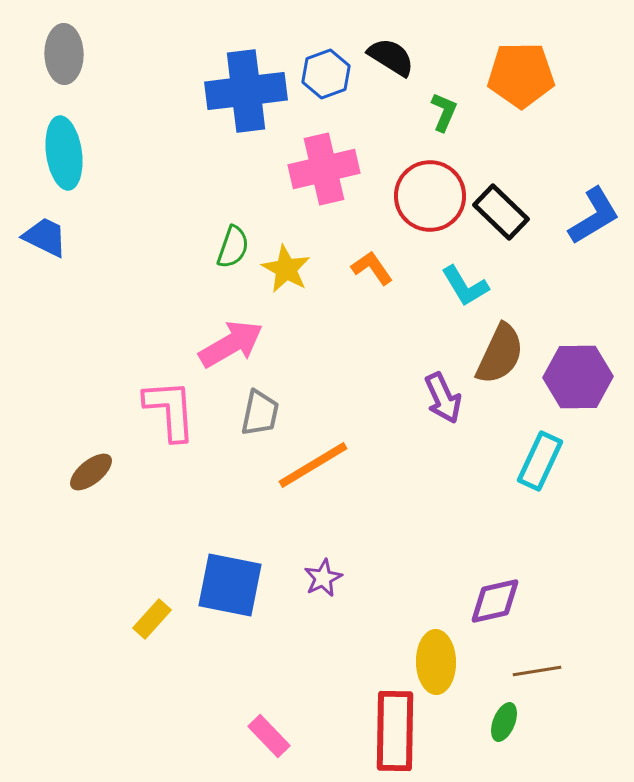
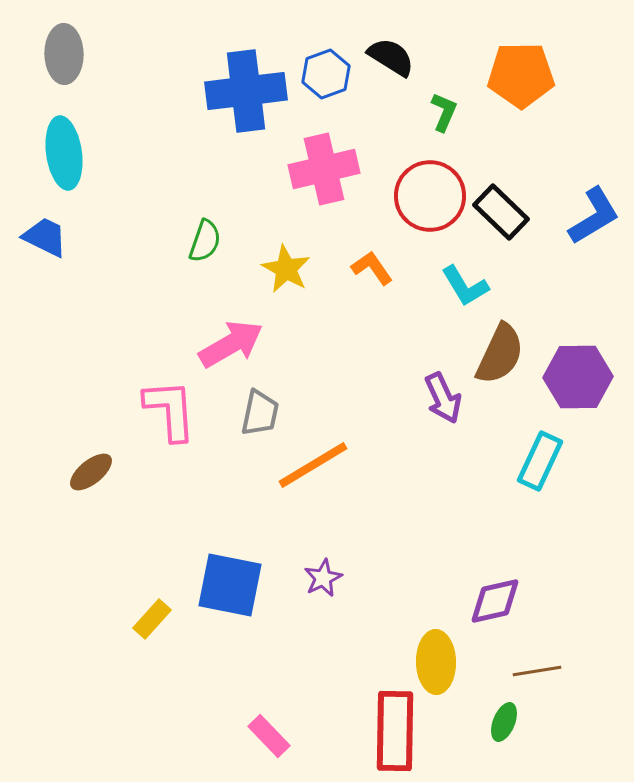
green semicircle: moved 28 px left, 6 px up
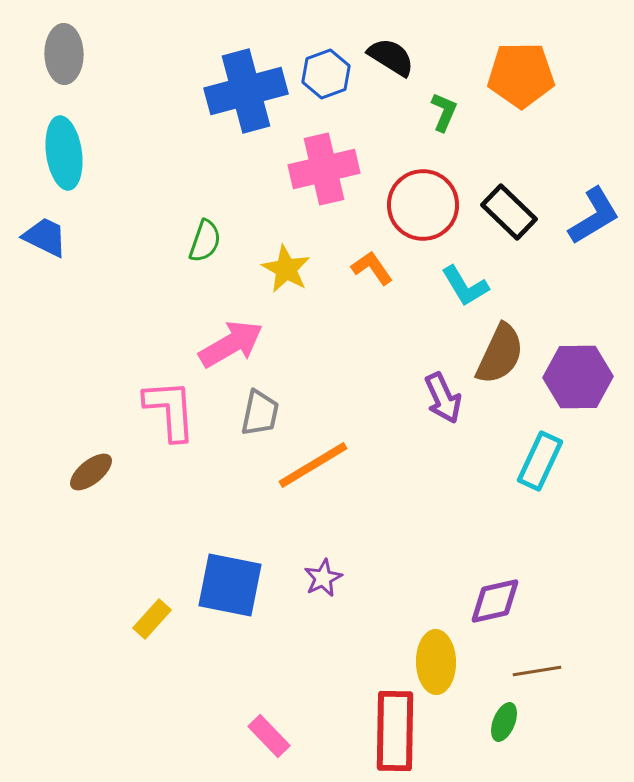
blue cross: rotated 8 degrees counterclockwise
red circle: moved 7 px left, 9 px down
black rectangle: moved 8 px right
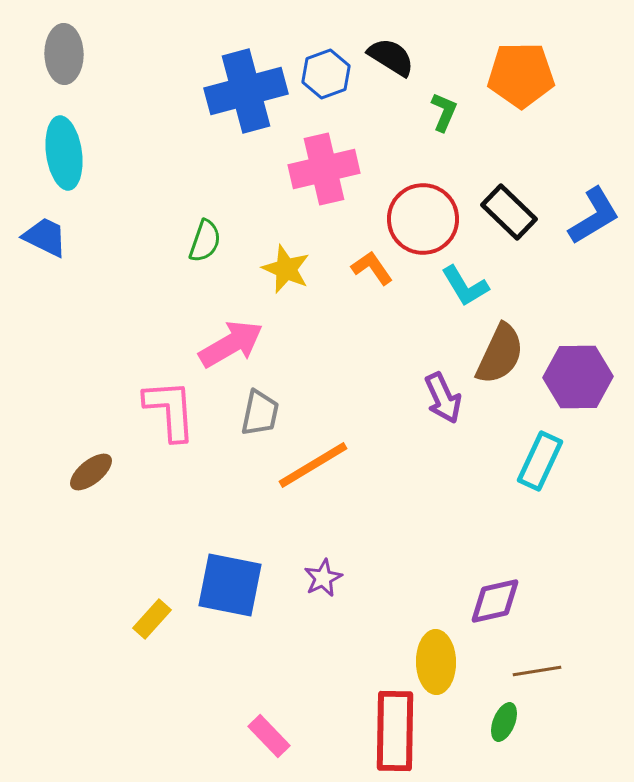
red circle: moved 14 px down
yellow star: rotated 6 degrees counterclockwise
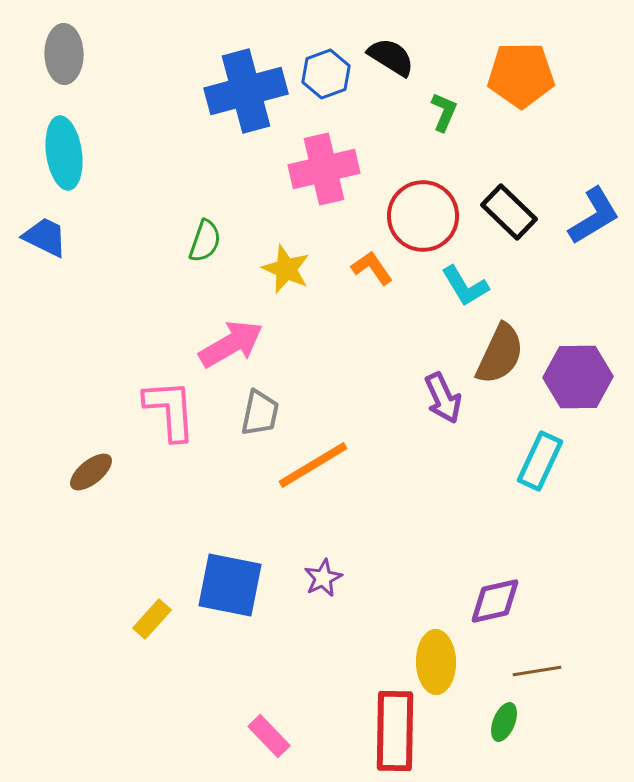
red circle: moved 3 px up
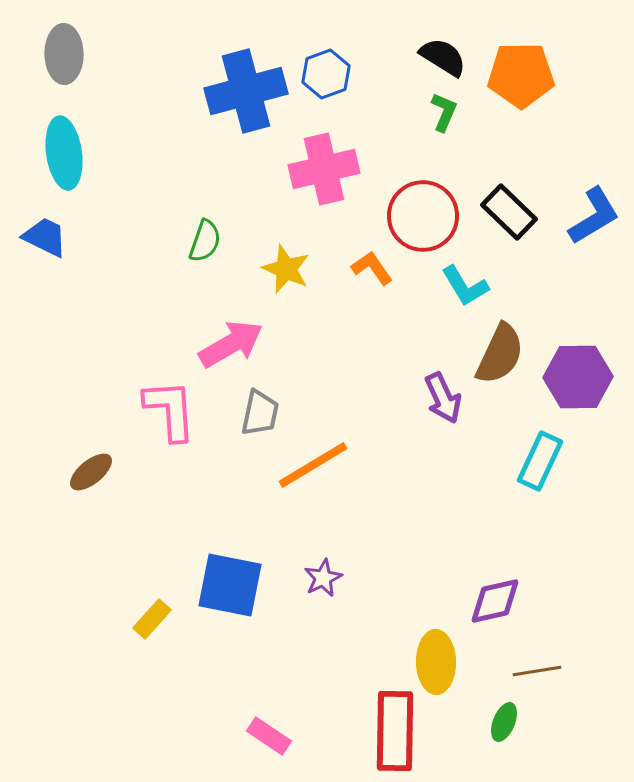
black semicircle: moved 52 px right
pink rectangle: rotated 12 degrees counterclockwise
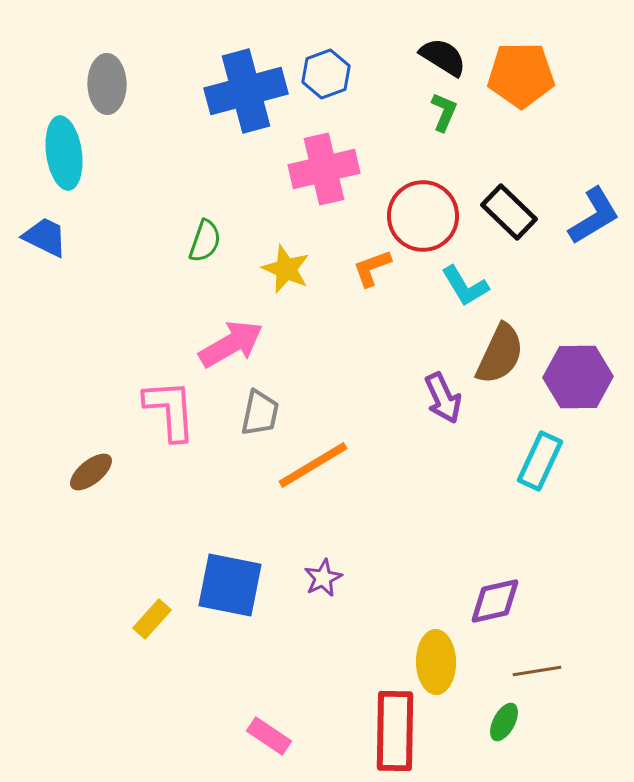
gray ellipse: moved 43 px right, 30 px down
orange L-shape: rotated 75 degrees counterclockwise
green ellipse: rotated 6 degrees clockwise
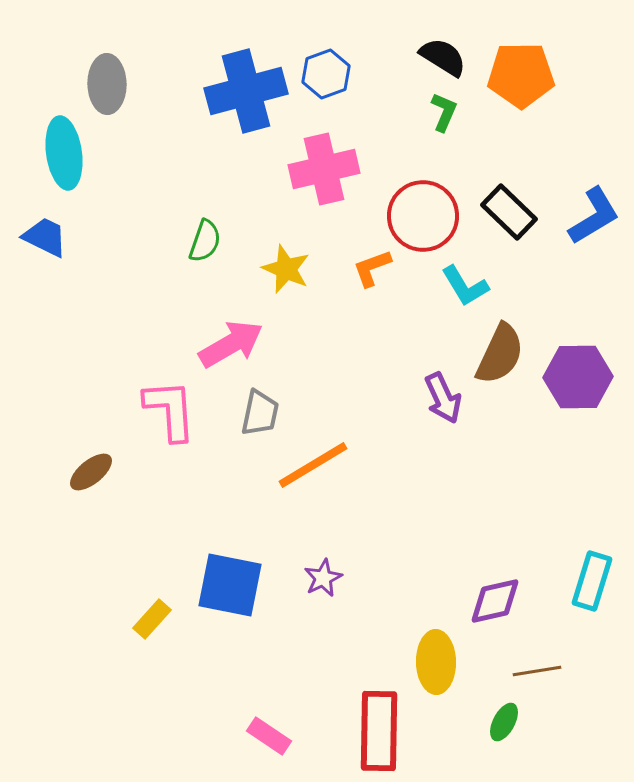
cyan rectangle: moved 52 px right, 120 px down; rotated 8 degrees counterclockwise
red rectangle: moved 16 px left
